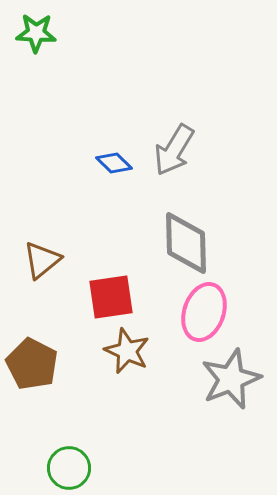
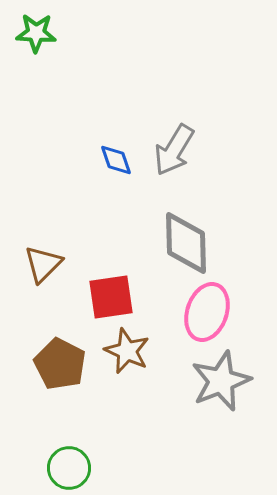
blue diamond: moved 2 px right, 3 px up; rotated 27 degrees clockwise
brown triangle: moved 1 px right, 4 px down; rotated 6 degrees counterclockwise
pink ellipse: moved 3 px right
brown pentagon: moved 28 px right
gray star: moved 10 px left, 2 px down
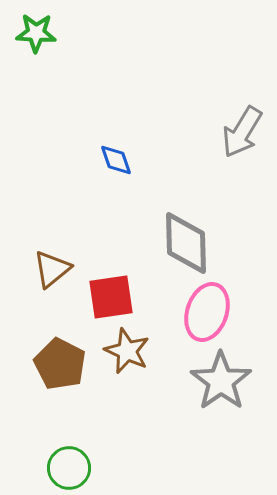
gray arrow: moved 68 px right, 18 px up
brown triangle: moved 9 px right, 5 px down; rotated 6 degrees clockwise
gray star: rotated 14 degrees counterclockwise
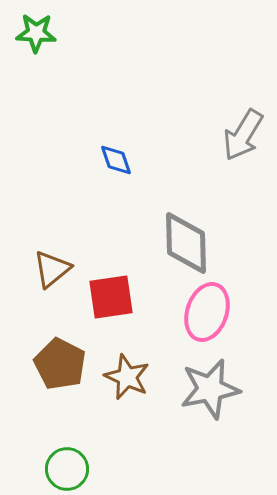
gray arrow: moved 1 px right, 3 px down
brown star: moved 26 px down
gray star: moved 11 px left, 8 px down; rotated 24 degrees clockwise
green circle: moved 2 px left, 1 px down
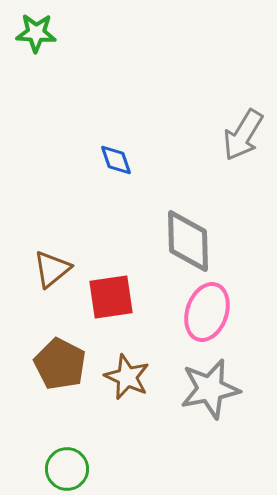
gray diamond: moved 2 px right, 2 px up
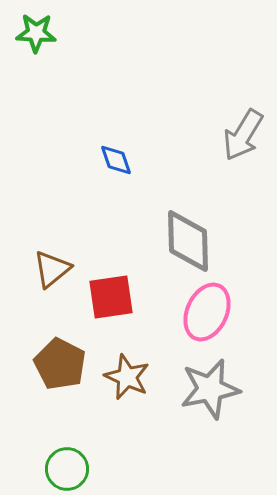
pink ellipse: rotated 6 degrees clockwise
